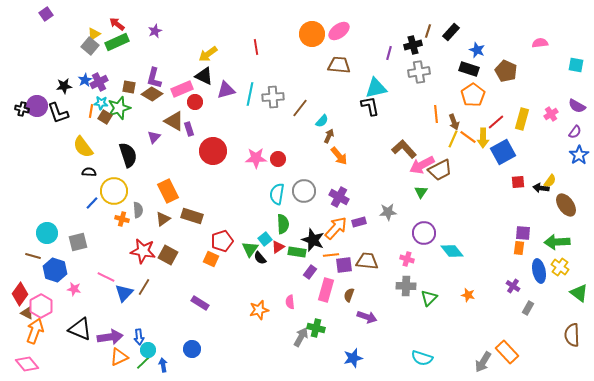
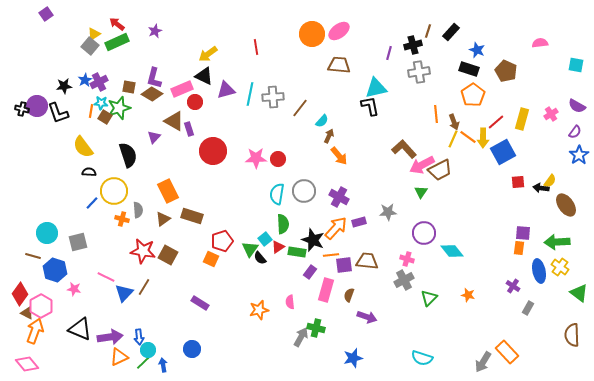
gray cross at (406, 286): moved 2 px left, 6 px up; rotated 30 degrees counterclockwise
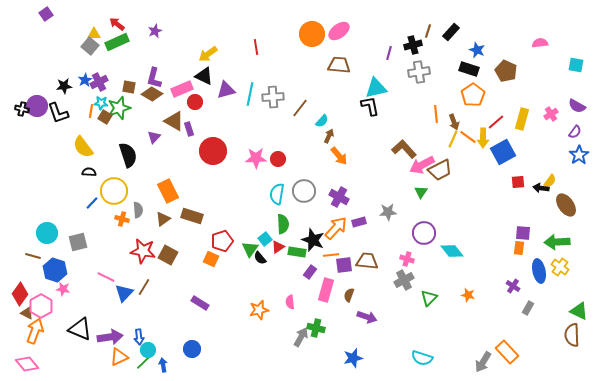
yellow triangle at (94, 34): rotated 32 degrees clockwise
pink star at (74, 289): moved 11 px left
green triangle at (579, 293): moved 18 px down; rotated 12 degrees counterclockwise
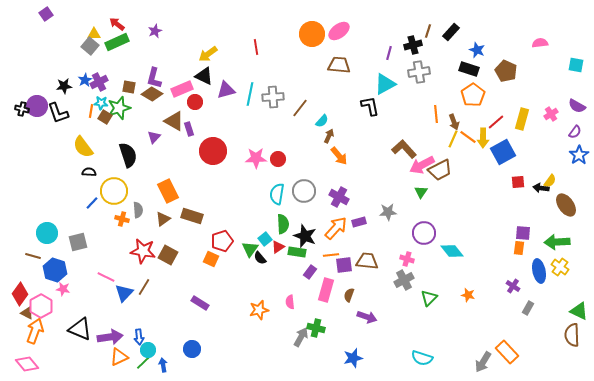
cyan triangle at (376, 88): moved 9 px right, 4 px up; rotated 15 degrees counterclockwise
black star at (313, 240): moved 8 px left, 4 px up
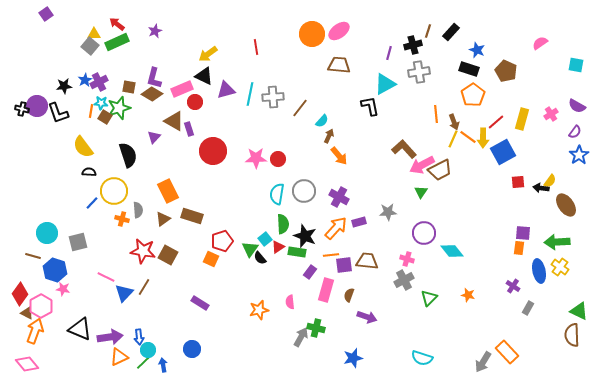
pink semicircle at (540, 43): rotated 28 degrees counterclockwise
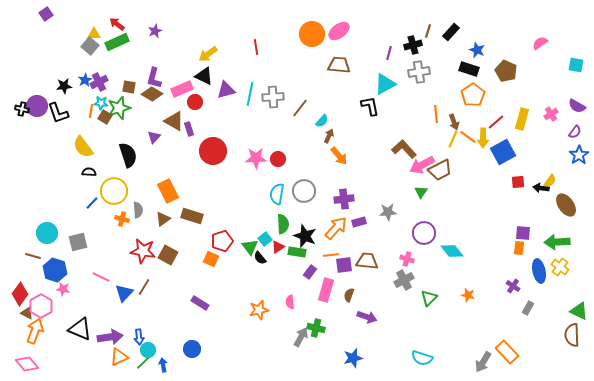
purple cross at (339, 197): moved 5 px right, 2 px down; rotated 36 degrees counterclockwise
green triangle at (250, 249): moved 2 px up; rotated 12 degrees counterclockwise
pink line at (106, 277): moved 5 px left
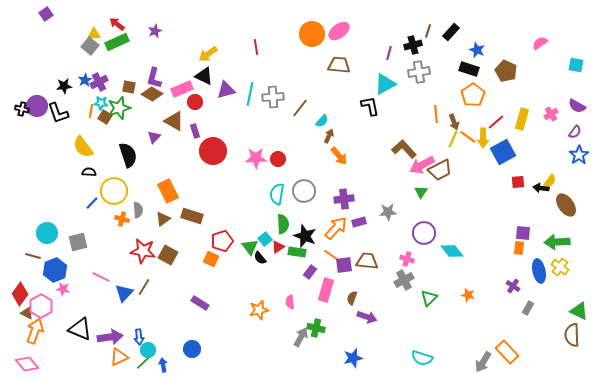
purple rectangle at (189, 129): moved 6 px right, 2 px down
orange line at (331, 255): rotated 42 degrees clockwise
blue hexagon at (55, 270): rotated 20 degrees clockwise
brown semicircle at (349, 295): moved 3 px right, 3 px down
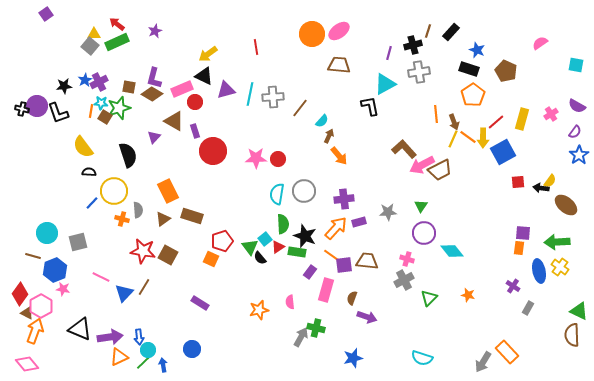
green triangle at (421, 192): moved 14 px down
brown ellipse at (566, 205): rotated 15 degrees counterclockwise
